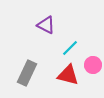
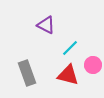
gray rectangle: rotated 45 degrees counterclockwise
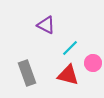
pink circle: moved 2 px up
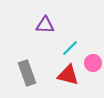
purple triangle: moved 1 px left; rotated 24 degrees counterclockwise
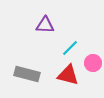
gray rectangle: moved 1 px down; rotated 55 degrees counterclockwise
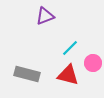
purple triangle: moved 9 px up; rotated 24 degrees counterclockwise
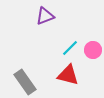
pink circle: moved 13 px up
gray rectangle: moved 2 px left, 8 px down; rotated 40 degrees clockwise
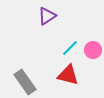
purple triangle: moved 2 px right; rotated 12 degrees counterclockwise
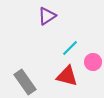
pink circle: moved 12 px down
red triangle: moved 1 px left, 1 px down
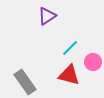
red triangle: moved 2 px right, 1 px up
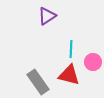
cyan line: moved 1 px right, 1 px down; rotated 42 degrees counterclockwise
gray rectangle: moved 13 px right
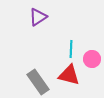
purple triangle: moved 9 px left, 1 px down
pink circle: moved 1 px left, 3 px up
